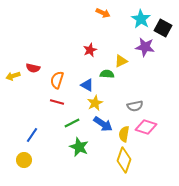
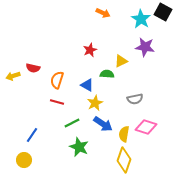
black square: moved 16 px up
gray semicircle: moved 7 px up
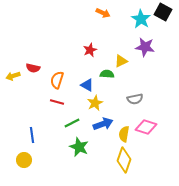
blue arrow: rotated 54 degrees counterclockwise
blue line: rotated 42 degrees counterclockwise
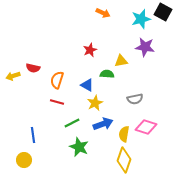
cyan star: rotated 24 degrees clockwise
yellow triangle: rotated 16 degrees clockwise
blue line: moved 1 px right
